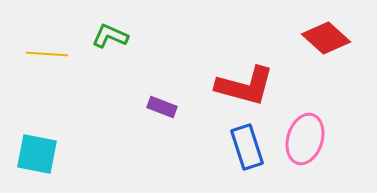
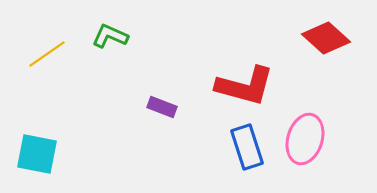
yellow line: rotated 39 degrees counterclockwise
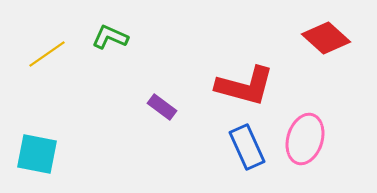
green L-shape: moved 1 px down
purple rectangle: rotated 16 degrees clockwise
blue rectangle: rotated 6 degrees counterclockwise
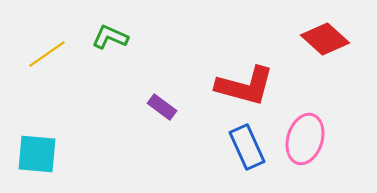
red diamond: moved 1 px left, 1 px down
cyan square: rotated 6 degrees counterclockwise
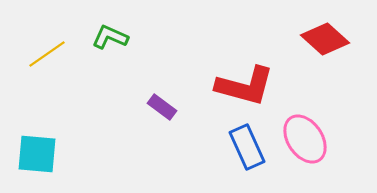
pink ellipse: rotated 51 degrees counterclockwise
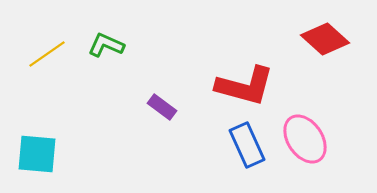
green L-shape: moved 4 px left, 8 px down
blue rectangle: moved 2 px up
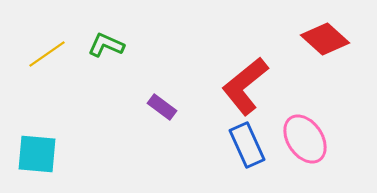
red L-shape: rotated 126 degrees clockwise
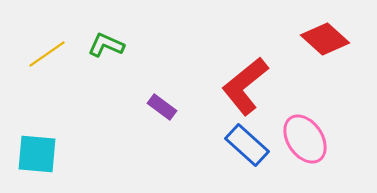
blue rectangle: rotated 24 degrees counterclockwise
